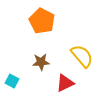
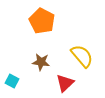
brown star: rotated 12 degrees clockwise
red triangle: rotated 18 degrees counterclockwise
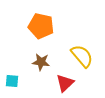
orange pentagon: moved 1 px left, 5 px down; rotated 15 degrees counterclockwise
cyan square: rotated 24 degrees counterclockwise
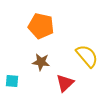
yellow semicircle: moved 5 px right
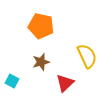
yellow semicircle: rotated 15 degrees clockwise
brown star: rotated 24 degrees counterclockwise
cyan square: rotated 24 degrees clockwise
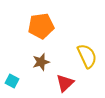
orange pentagon: rotated 20 degrees counterclockwise
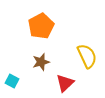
orange pentagon: rotated 20 degrees counterclockwise
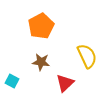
brown star: rotated 24 degrees clockwise
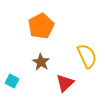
brown star: rotated 24 degrees clockwise
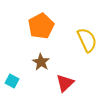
yellow semicircle: moved 16 px up
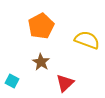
yellow semicircle: rotated 45 degrees counterclockwise
